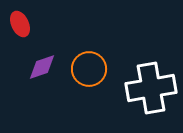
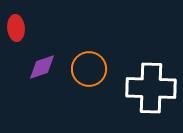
red ellipse: moved 4 px left, 4 px down; rotated 20 degrees clockwise
white cross: rotated 12 degrees clockwise
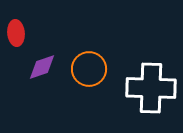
red ellipse: moved 5 px down
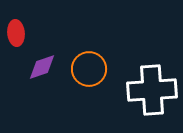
white cross: moved 1 px right, 2 px down; rotated 6 degrees counterclockwise
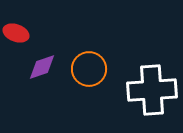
red ellipse: rotated 65 degrees counterclockwise
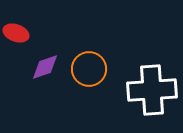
purple diamond: moved 3 px right
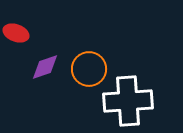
white cross: moved 24 px left, 11 px down
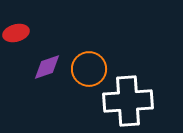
red ellipse: rotated 35 degrees counterclockwise
purple diamond: moved 2 px right
